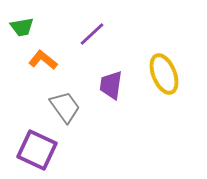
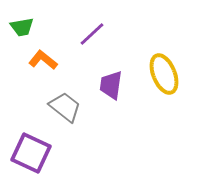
gray trapezoid: rotated 16 degrees counterclockwise
purple square: moved 6 px left, 3 px down
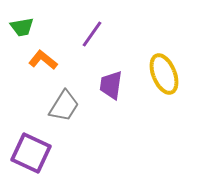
purple line: rotated 12 degrees counterclockwise
gray trapezoid: moved 1 px left, 1 px up; rotated 84 degrees clockwise
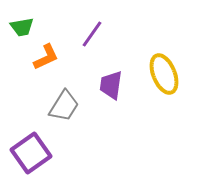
orange L-shape: moved 3 px right, 3 px up; rotated 116 degrees clockwise
purple square: rotated 30 degrees clockwise
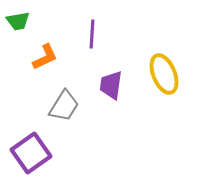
green trapezoid: moved 4 px left, 6 px up
purple line: rotated 32 degrees counterclockwise
orange L-shape: moved 1 px left
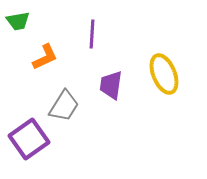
purple square: moved 2 px left, 14 px up
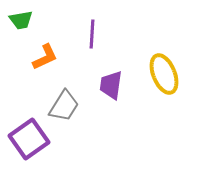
green trapezoid: moved 3 px right, 1 px up
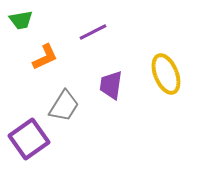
purple line: moved 1 px right, 2 px up; rotated 60 degrees clockwise
yellow ellipse: moved 2 px right
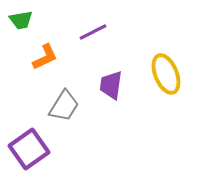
purple square: moved 10 px down
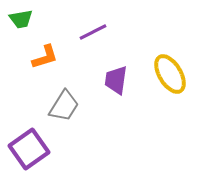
green trapezoid: moved 1 px up
orange L-shape: rotated 8 degrees clockwise
yellow ellipse: moved 4 px right; rotated 9 degrees counterclockwise
purple trapezoid: moved 5 px right, 5 px up
